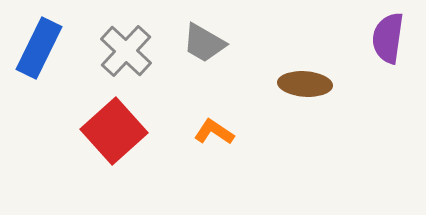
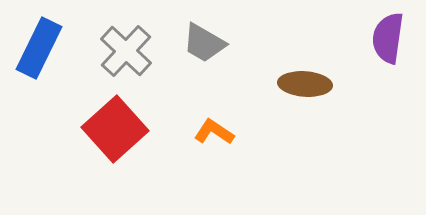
red square: moved 1 px right, 2 px up
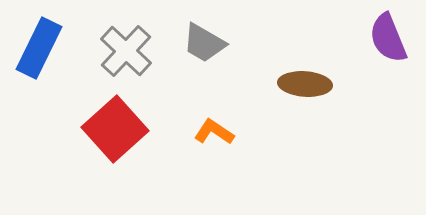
purple semicircle: rotated 30 degrees counterclockwise
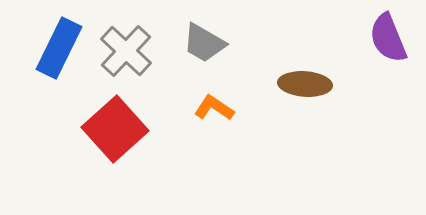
blue rectangle: moved 20 px right
orange L-shape: moved 24 px up
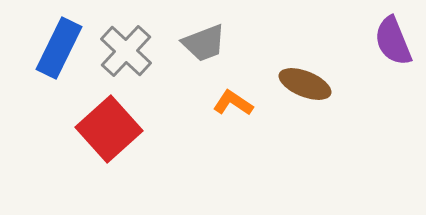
purple semicircle: moved 5 px right, 3 px down
gray trapezoid: rotated 51 degrees counterclockwise
brown ellipse: rotated 18 degrees clockwise
orange L-shape: moved 19 px right, 5 px up
red square: moved 6 px left
